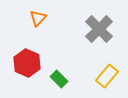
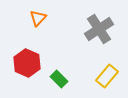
gray cross: rotated 12 degrees clockwise
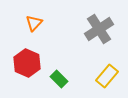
orange triangle: moved 4 px left, 5 px down
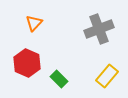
gray cross: rotated 12 degrees clockwise
